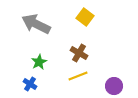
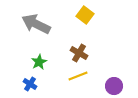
yellow square: moved 2 px up
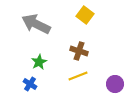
brown cross: moved 2 px up; rotated 12 degrees counterclockwise
purple circle: moved 1 px right, 2 px up
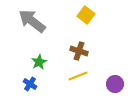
yellow square: moved 1 px right
gray arrow: moved 4 px left, 3 px up; rotated 12 degrees clockwise
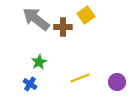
yellow square: rotated 18 degrees clockwise
gray arrow: moved 4 px right, 2 px up
brown cross: moved 16 px left, 24 px up; rotated 18 degrees counterclockwise
yellow line: moved 2 px right, 2 px down
purple circle: moved 2 px right, 2 px up
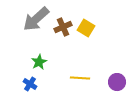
yellow square: moved 13 px down; rotated 24 degrees counterclockwise
gray arrow: rotated 80 degrees counterclockwise
brown cross: rotated 24 degrees counterclockwise
yellow line: rotated 24 degrees clockwise
